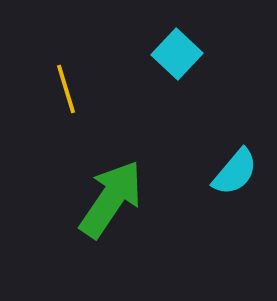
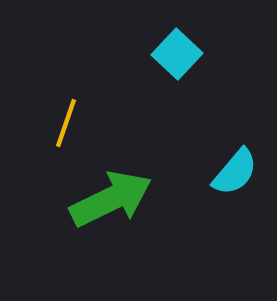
yellow line: moved 34 px down; rotated 36 degrees clockwise
green arrow: rotated 30 degrees clockwise
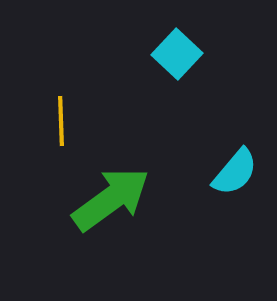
yellow line: moved 5 px left, 2 px up; rotated 21 degrees counterclockwise
green arrow: rotated 10 degrees counterclockwise
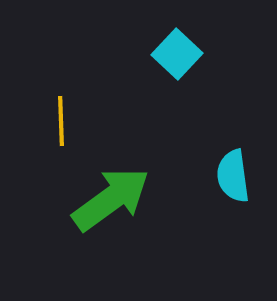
cyan semicircle: moved 2 px left, 4 px down; rotated 132 degrees clockwise
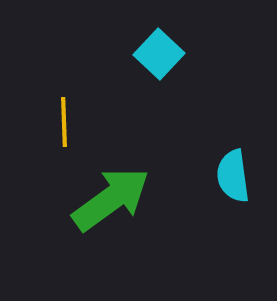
cyan square: moved 18 px left
yellow line: moved 3 px right, 1 px down
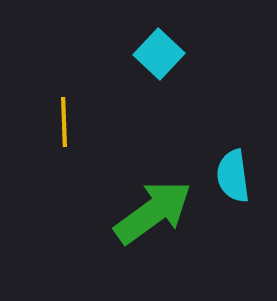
green arrow: moved 42 px right, 13 px down
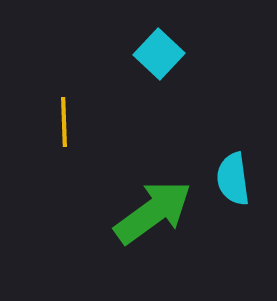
cyan semicircle: moved 3 px down
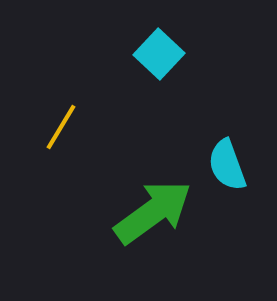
yellow line: moved 3 px left, 5 px down; rotated 33 degrees clockwise
cyan semicircle: moved 6 px left, 14 px up; rotated 12 degrees counterclockwise
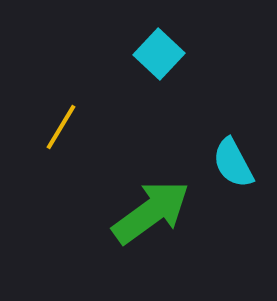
cyan semicircle: moved 6 px right, 2 px up; rotated 8 degrees counterclockwise
green arrow: moved 2 px left
